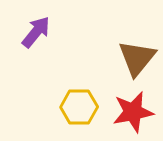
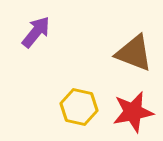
brown triangle: moved 3 px left, 5 px up; rotated 48 degrees counterclockwise
yellow hexagon: rotated 12 degrees clockwise
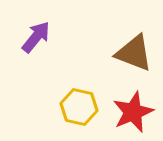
purple arrow: moved 5 px down
red star: rotated 12 degrees counterclockwise
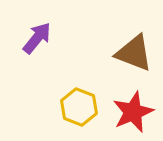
purple arrow: moved 1 px right, 1 px down
yellow hexagon: rotated 9 degrees clockwise
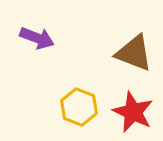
purple arrow: rotated 72 degrees clockwise
red star: rotated 24 degrees counterclockwise
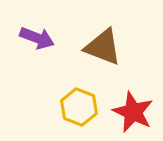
brown triangle: moved 31 px left, 6 px up
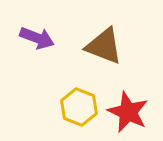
brown triangle: moved 1 px right, 1 px up
red star: moved 5 px left
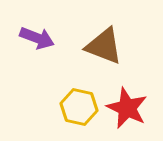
yellow hexagon: rotated 9 degrees counterclockwise
red star: moved 1 px left, 4 px up
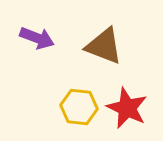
yellow hexagon: rotated 6 degrees counterclockwise
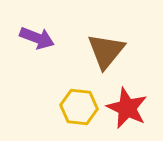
brown triangle: moved 2 px right, 5 px down; rotated 48 degrees clockwise
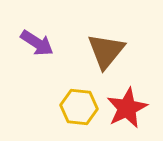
purple arrow: moved 5 px down; rotated 12 degrees clockwise
red star: rotated 21 degrees clockwise
